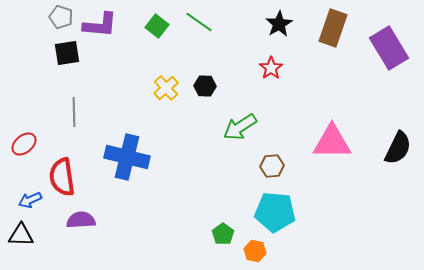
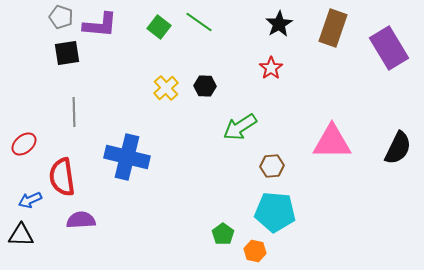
green square: moved 2 px right, 1 px down
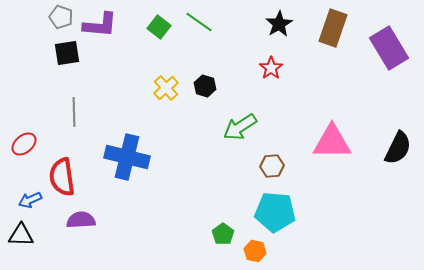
black hexagon: rotated 15 degrees clockwise
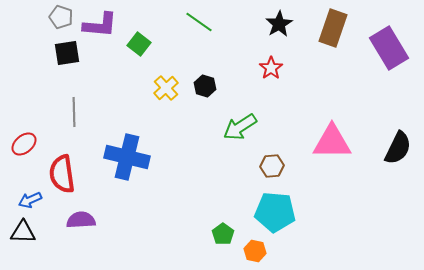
green square: moved 20 px left, 17 px down
red semicircle: moved 3 px up
black triangle: moved 2 px right, 3 px up
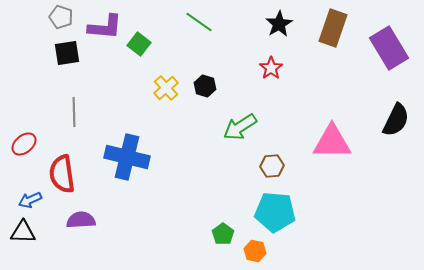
purple L-shape: moved 5 px right, 2 px down
black semicircle: moved 2 px left, 28 px up
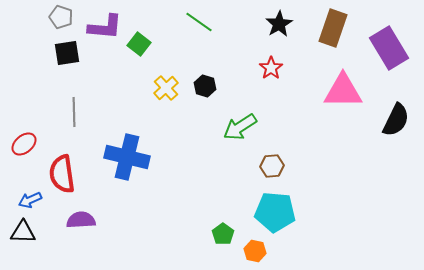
pink triangle: moved 11 px right, 51 px up
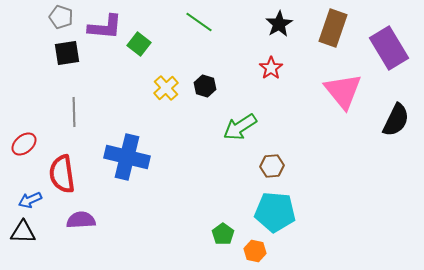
pink triangle: rotated 51 degrees clockwise
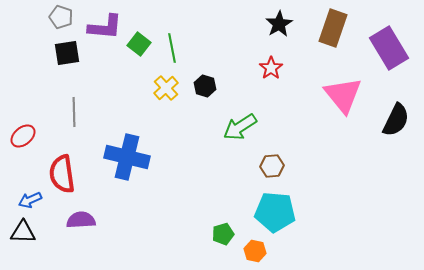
green line: moved 27 px left, 26 px down; rotated 44 degrees clockwise
pink triangle: moved 4 px down
red ellipse: moved 1 px left, 8 px up
green pentagon: rotated 20 degrees clockwise
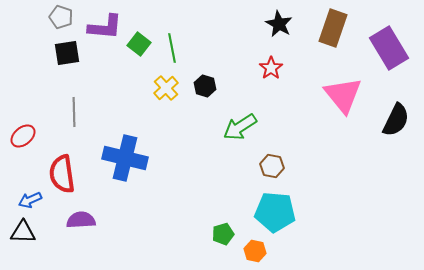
black star: rotated 12 degrees counterclockwise
blue cross: moved 2 px left, 1 px down
brown hexagon: rotated 15 degrees clockwise
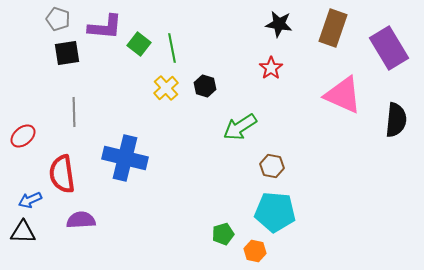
gray pentagon: moved 3 px left, 2 px down
black star: rotated 20 degrees counterclockwise
pink triangle: rotated 27 degrees counterclockwise
black semicircle: rotated 20 degrees counterclockwise
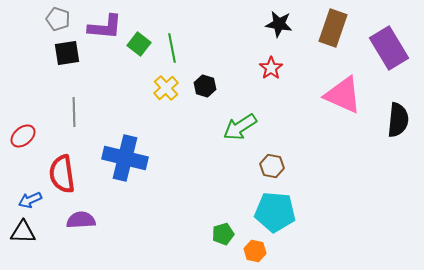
black semicircle: moved 2 px right
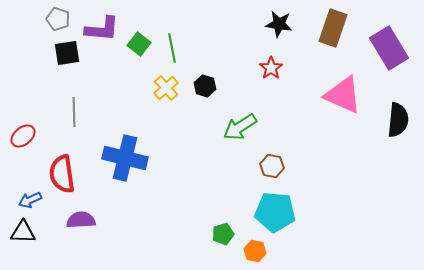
purple L-shape: moved 3 px left, 2 px down
